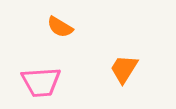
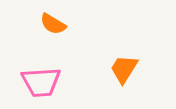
orange semicircle: moved 7 px left, 3 px up
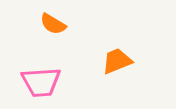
orange trapezoid: moved 7 px left, 8 px up; rotated 36 degrees clockwise
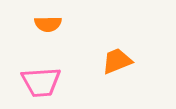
orange semicircle: moved 5 px left; rotated 32 degrees counterclockwise
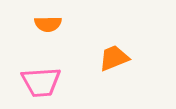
orange trapezoid: moved 3 px left, 3 px up
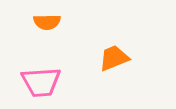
orange semicircle: moved 1 px left, 2 px up
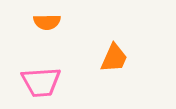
orange trapezoid: rotated 136 degrees clockwise
